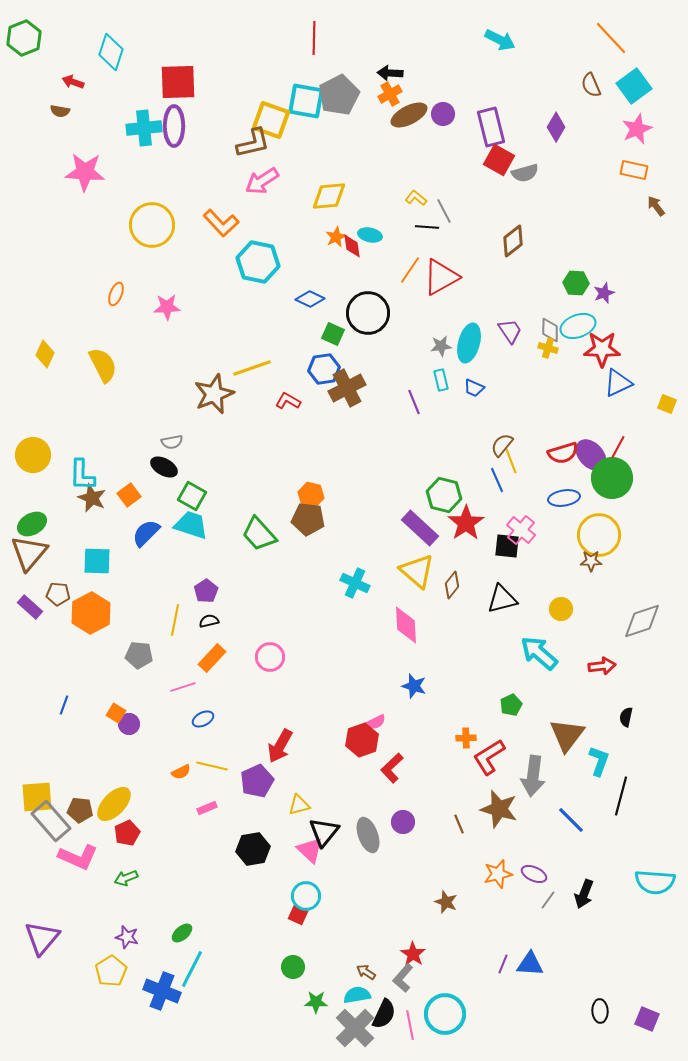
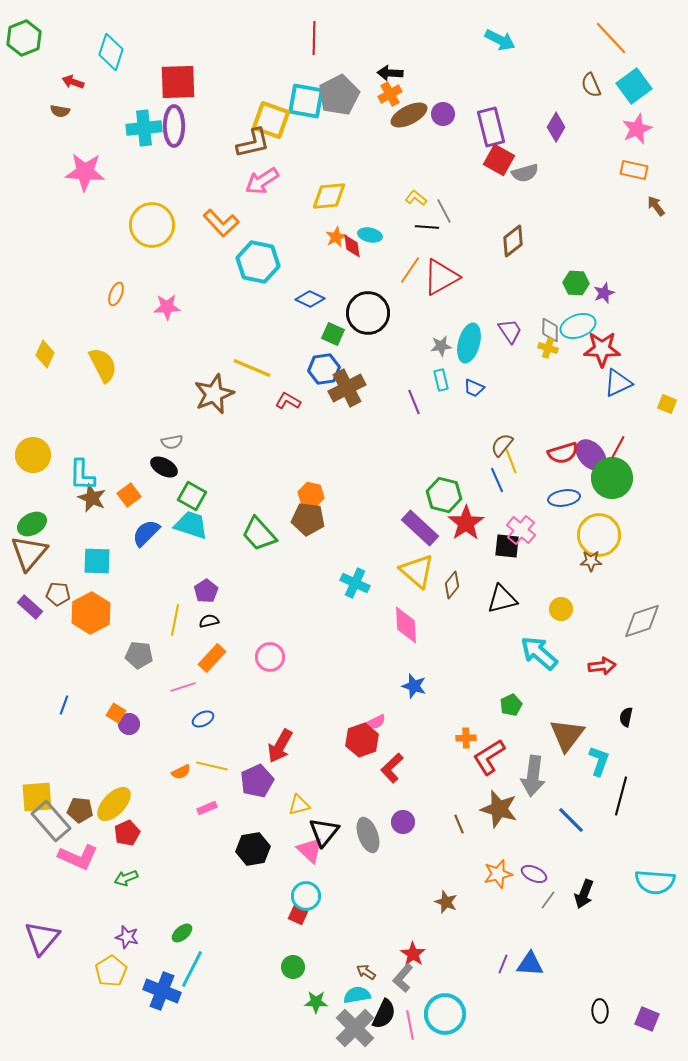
yellow line at (252, 368): rotated 42 degrees clockwise
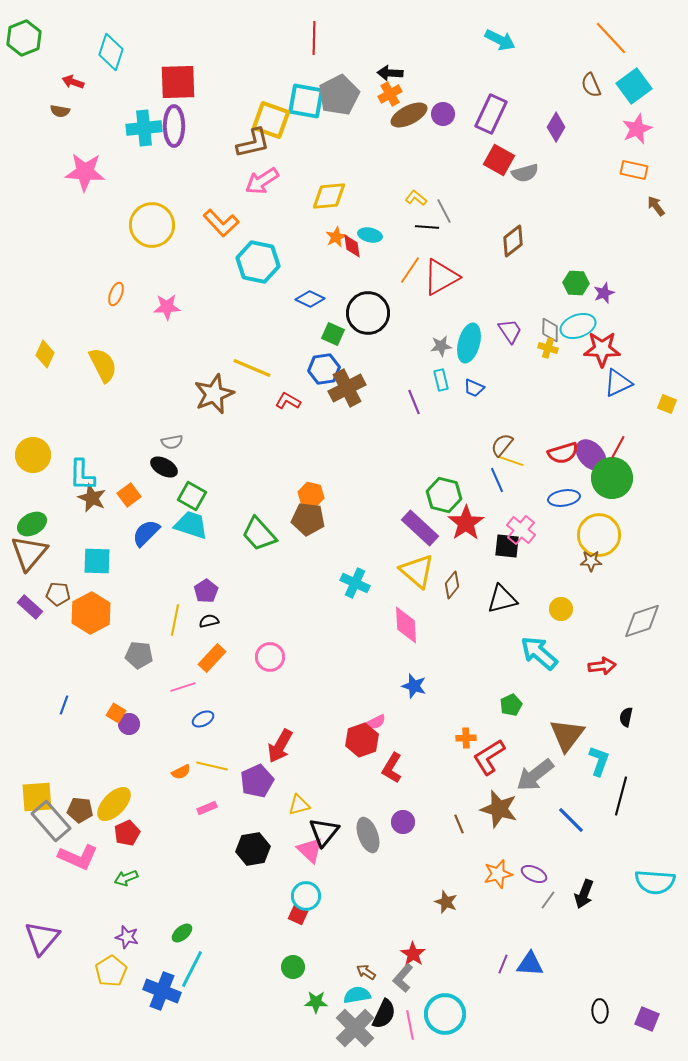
purple rectangle at (491, 127): moved 13 px up; rotated 39 degrees clockwise
yellow line at (511, 461): rotated 50 degrees counterclockwise
red L-shape at (392, 768): rotated 16 degrees counterclockwise
gray arrow at (533, 776): moved 2 px right, 1 px up; rotated 45 degrees clockwise
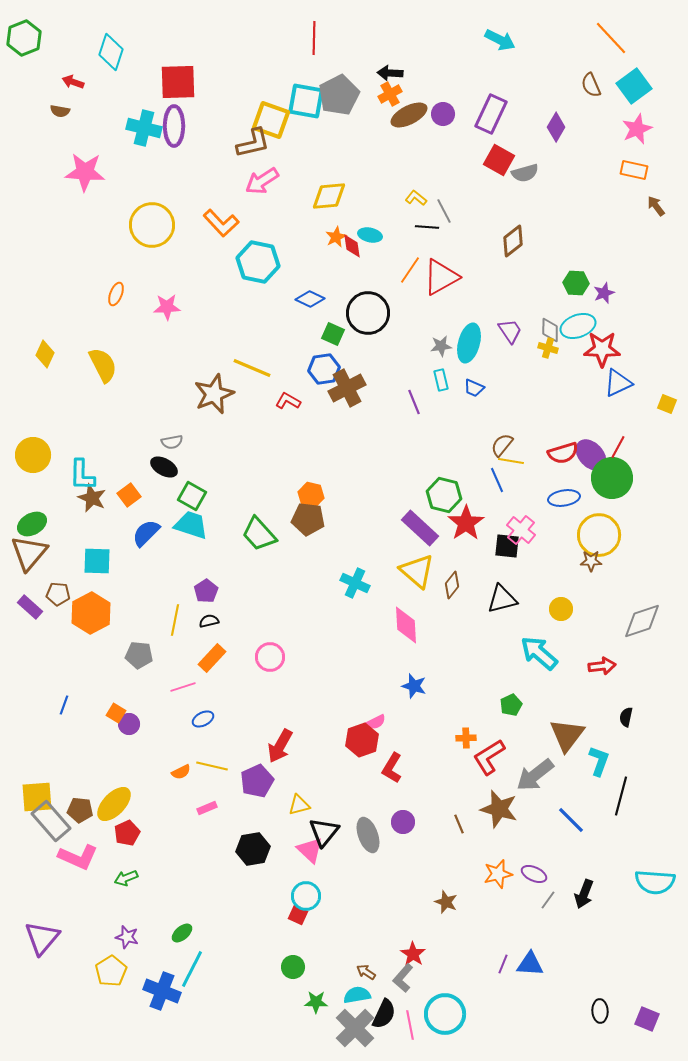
cyan cross at (144, 128): rotated 20 degrees clockwise
yellow line at (511, 461): rotated 10 degrees counterclockwise
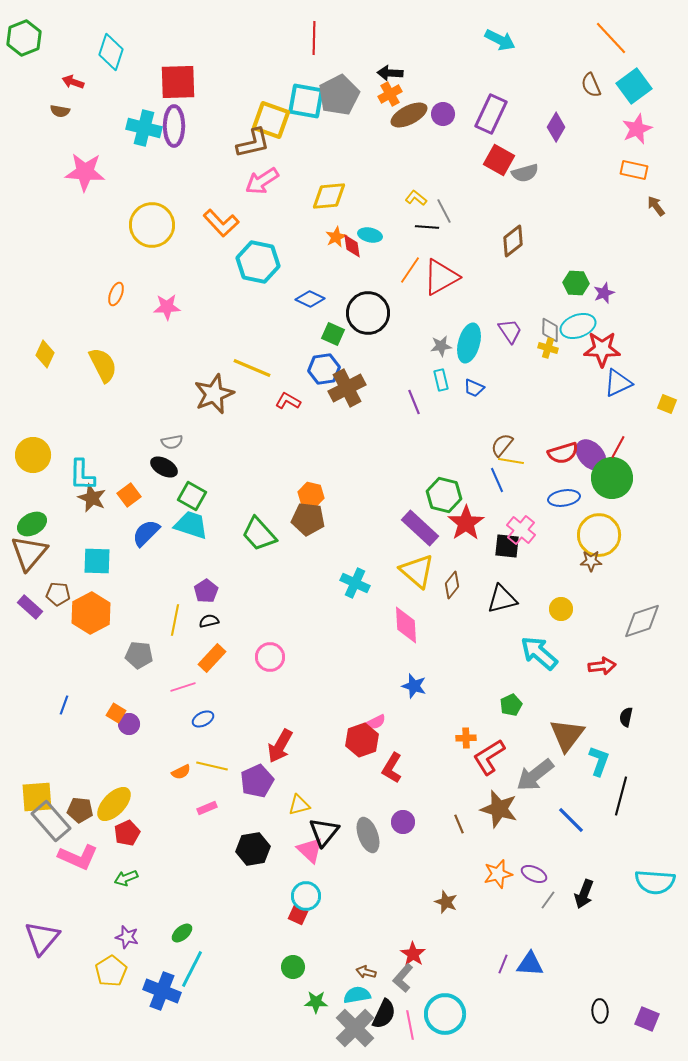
brown arrow at (366, 972): rotated 18 degrees counterclockwise
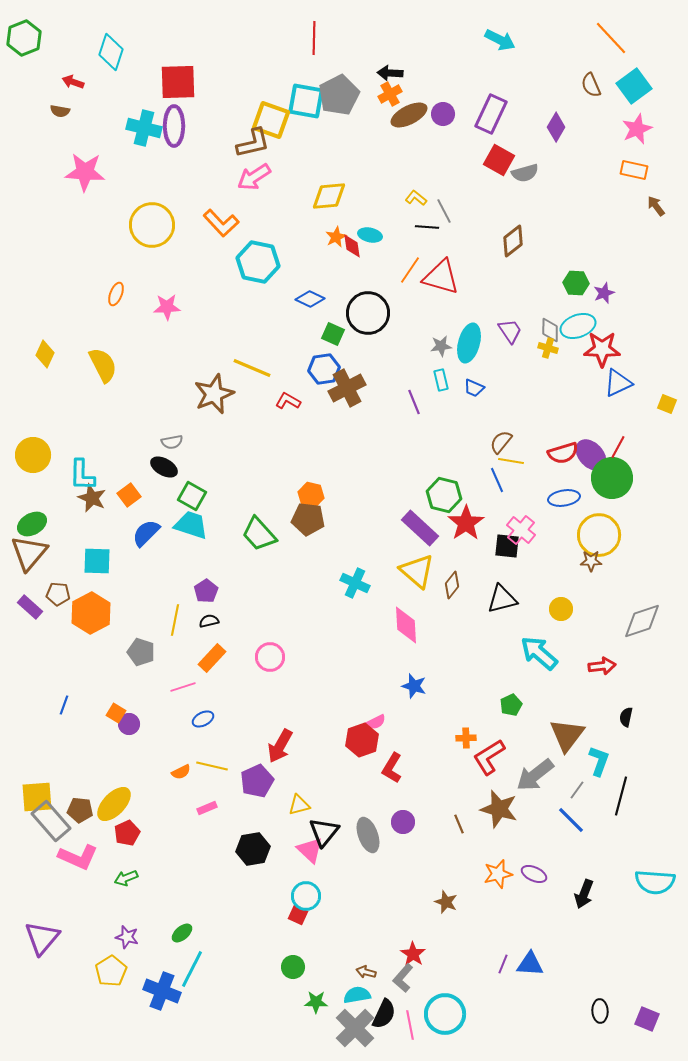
pink arrow at (262, 181): moved 8 px left, 4 px up
red triangle at (441, 277): rotated 45 degrees clockwise
brown semicircle at (502, 445): moved 1 px left, 3 px up
gray pentagon at (139, 655): moved 2 px right, 3 px up; rotated 12 degrees clockwise
gray line at (548, 900): moved 29 px right, 110 px up
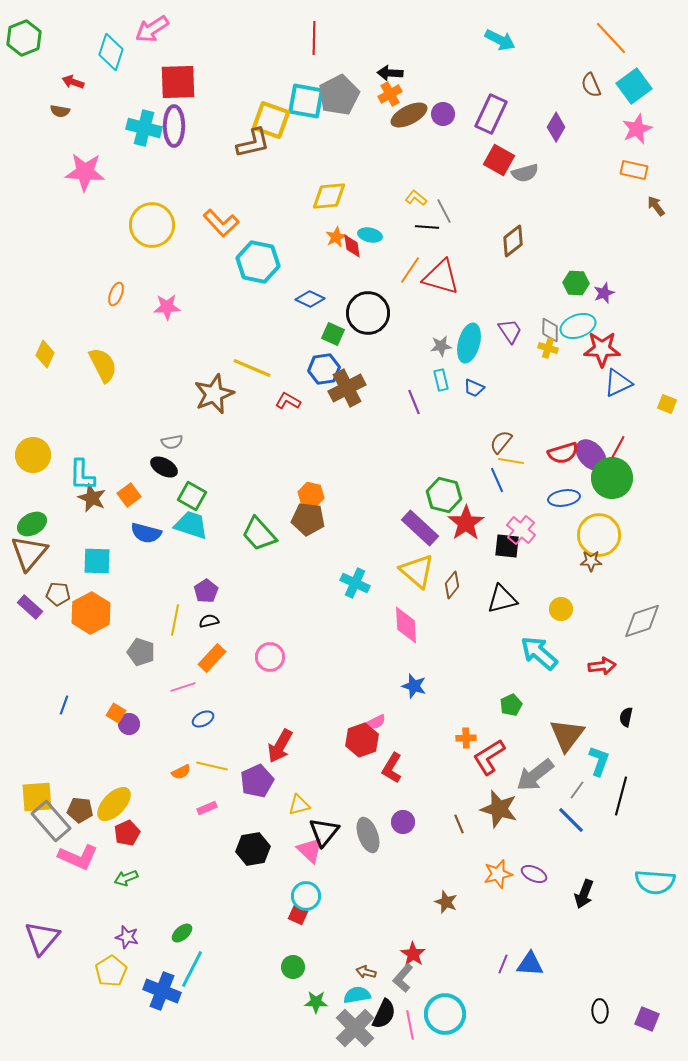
pink arrow at (254, 177): moved 102 px left, 148 px up
blue semicircle at (146, 533): rotated 120 degrees counterclockwise
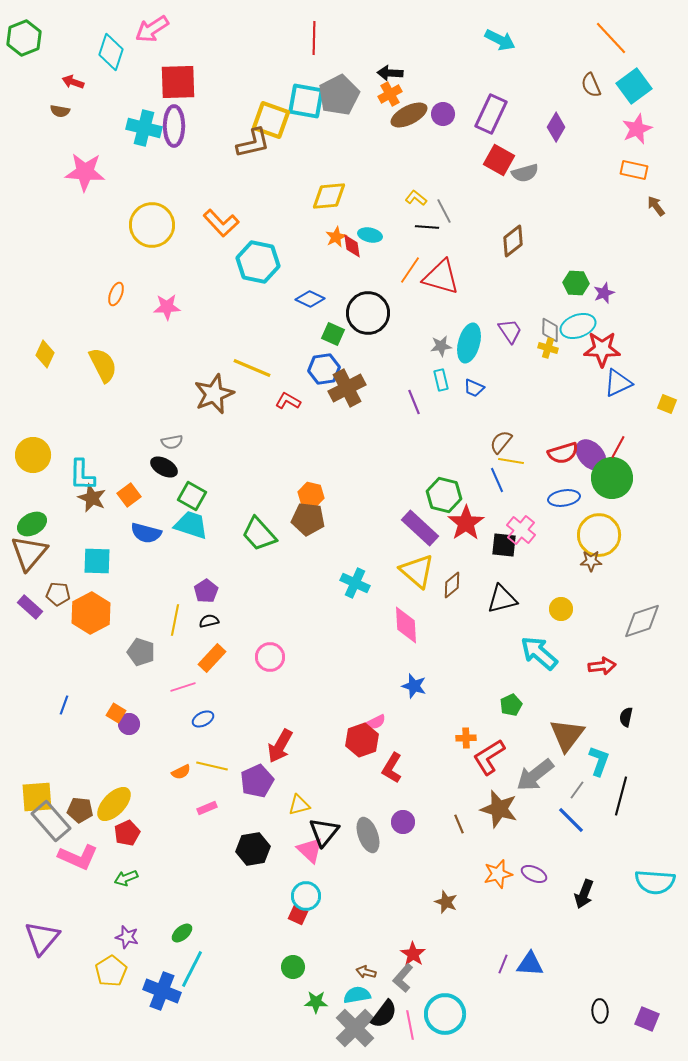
black square at (507, 546): moved 3 px left, 1 px up
brown diamond at (452, 585): rotated 12 degrees clockwise
black semicircle at (384, 1014): rotated 12 degrees clockwise
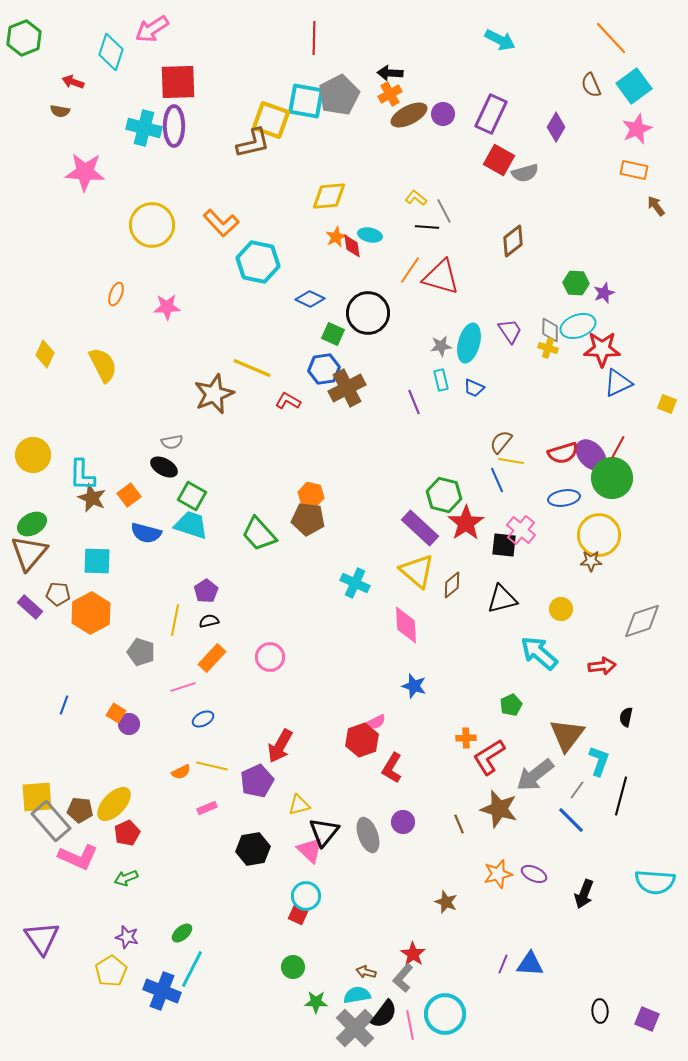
purple triangle at (42, 938): rotated 15 degrees counterclockwise
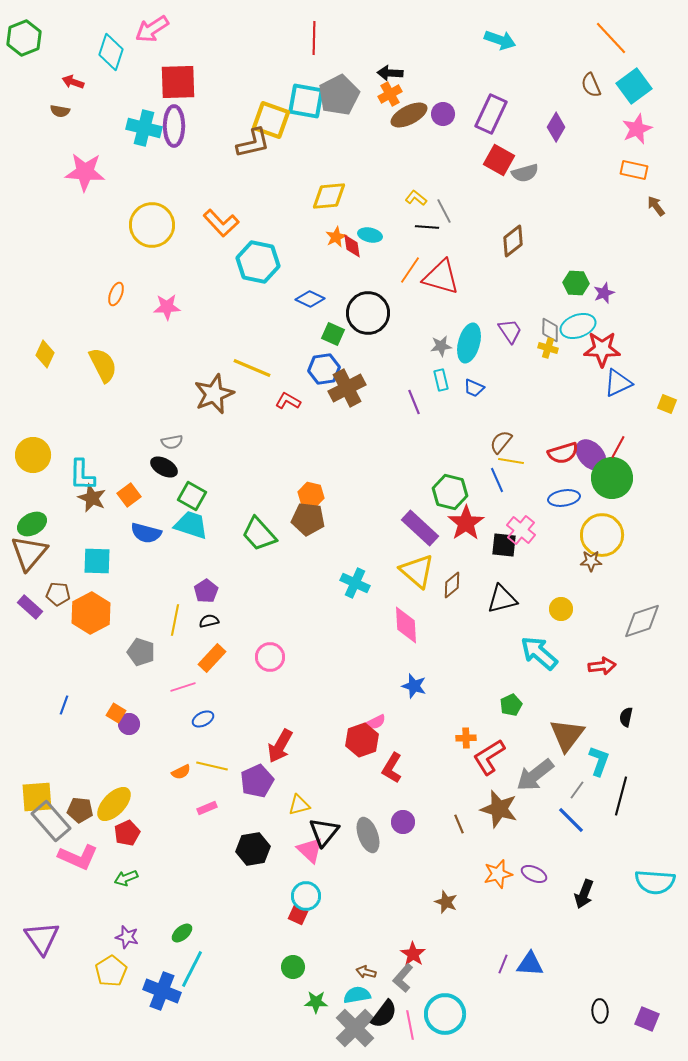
cyan arrow at (500, 40): rotated 8 degrees counterclockwise
green hexagon at (444, 495): moved 6 px right, 3 px up
yellow circle at (599, 535): moved 3 px right
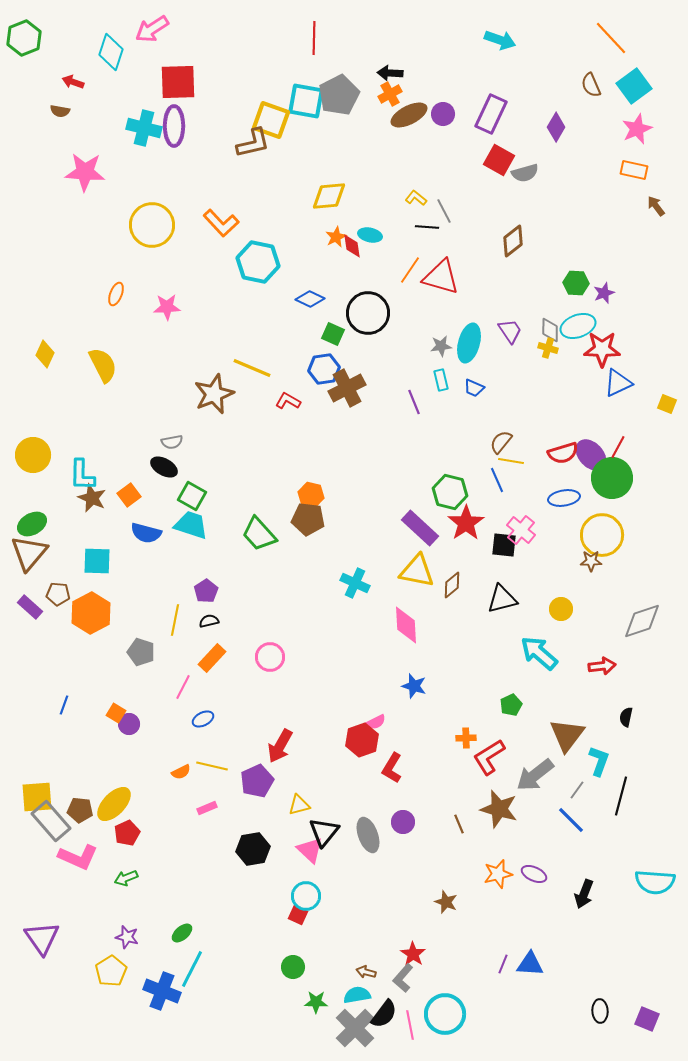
yellow triangle at (417, 571): rotated 30 degrees counterclockwise
pink line at (183, 687): rotated 45 degrees counterclockwise
